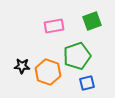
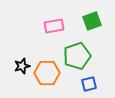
black star: rotated 21 degrees counterclockwise
orange hexagon: moved 1 px left, 1 px down; rotated 20 degrees counterclockwise
blue square: moved 2 px right, 1 px down
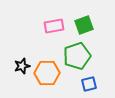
green square: moved 8 px left, 4 px down
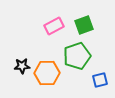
pink rectangle: rotated 18 degrees counterclockwise
black star: rotated 14 degrees clockwise
blue square: moved 11 px right, 4 px up
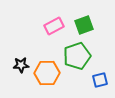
black star: moved 1 px left, 1 px up
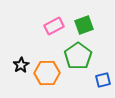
green pentagon: moved 1 px right; rotated 16 degrees counterclockwise
black star: rotated 28 degrees counterclockwise
blue square: moved 3 px right
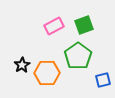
black star: moved 1 px right
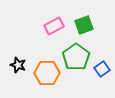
green pentagon: moved 2 px left, 1 px down
black star: moved 4 px left; rotated 21 degrees counterclockwise
blue square: moved 1 px left, 11 px up; rotated 21 degrees counterclockwise
